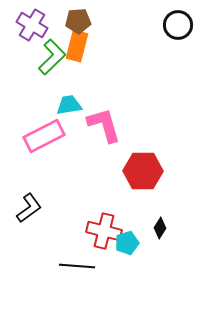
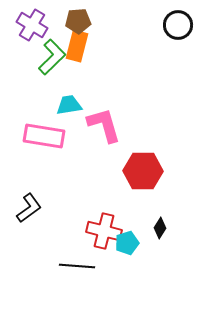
pink rectangle: rotated 36 degrees clockwise
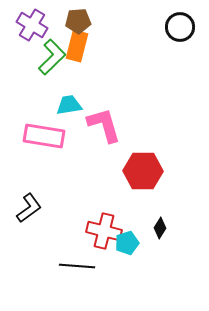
black circle: moved 2 px right, 2 px down
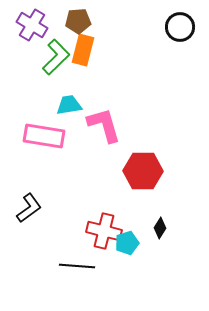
orange rectangle: moved 6 px right, 4 px down
green L-shape: moved 4 px right
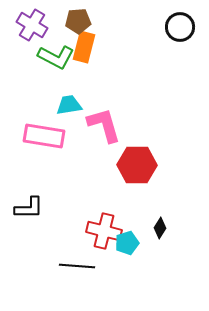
orange rectangle: moved 1 px right, 3 px up
green L-shape: rotated 72 degrees clockwise
red hexagon: moved 6 px left, 6 px up
black L-shape: rotated 36 degrees clockwise
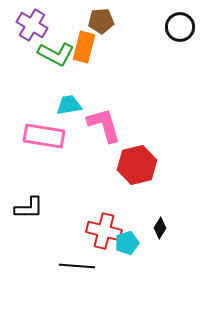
brown pentagon: moved 23 px right
green L-shape: moved 3 px up
red hexagon: rotated 15 degrees counterclockwise
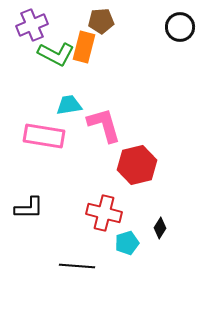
purple cross: rotated 36 degrees clockwise
red cross: moved 18 px up
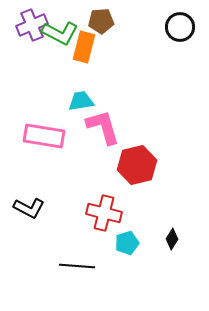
green L-shape: moved 4 px right, 21 px up
cyan trapezoid: moved 12 px right, 4 px up
pink L-shape: moved 1 px left, 2 px down
black L-shape: rotated 28 degrees clockwise
black diamond: moved 12 px right, 11 px down
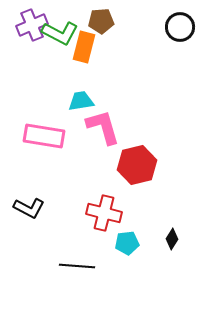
cyan pentagon: rotated 10 degrees clockwise
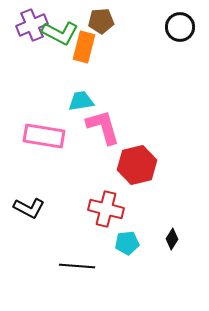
red cross: moved 2 px right, 4 px up
